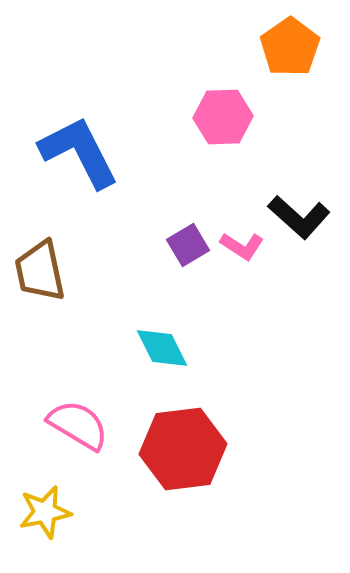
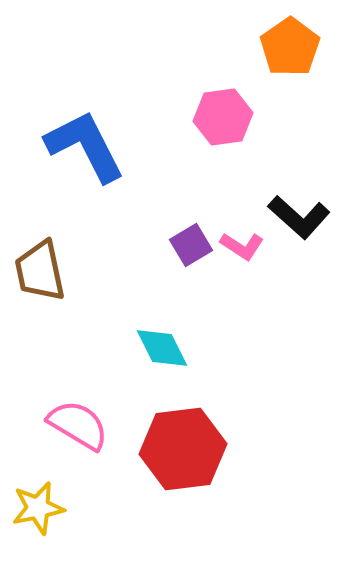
pink hexagon: rotated 6 degrees counterclockwise
blue L-shape: moved 6 px right, 6 px up
purple square: moved 3 px right
yellow star: moved 7 px left, 4 px up
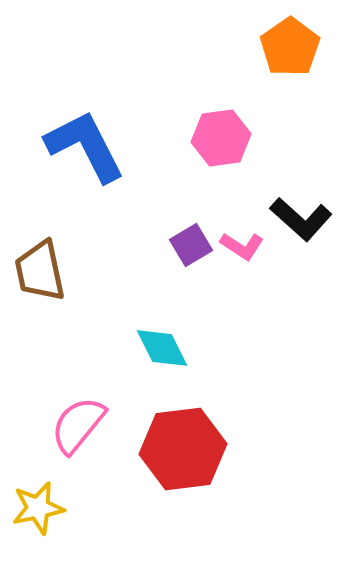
pink hexagon: moved 2 px left, 21 px down
black L-shape: moved 2 px right, 2 px down
pink semicircle: rotated 82 degrees counterclockwise
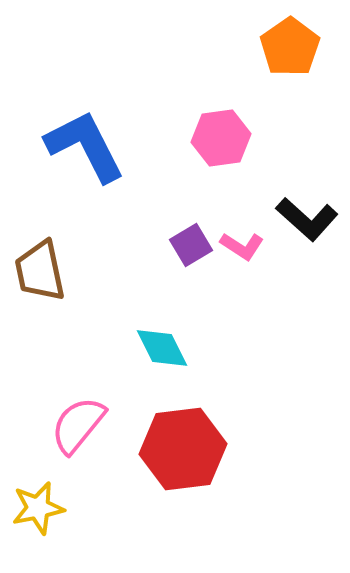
black L-shape: moved 6 px right
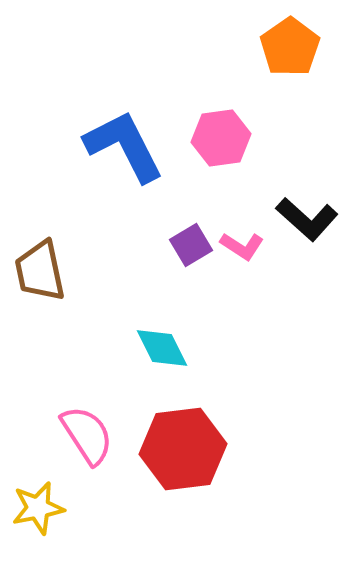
blue L-shape: moved 39 px right
pink semicircle: moved 9 px right, 10 px down; rotated 108 degrees clockwise
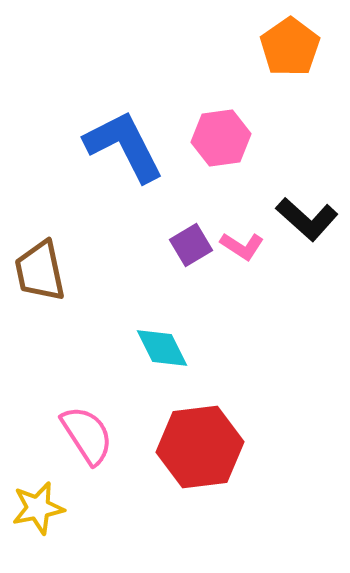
red hexagon: moved 17 px right, 2 px up
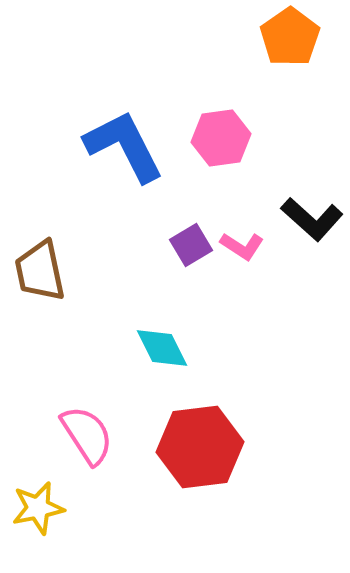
orange pentagon: moved 10 px up
black L-shape: moved 5 px right
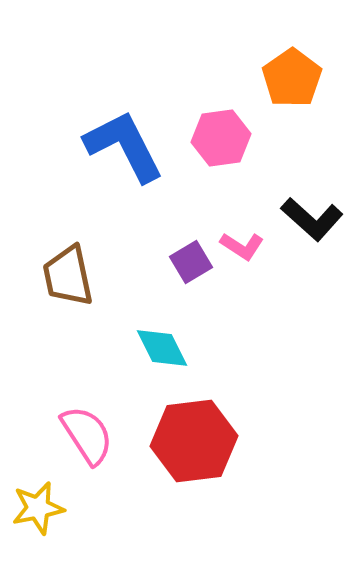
orange pentagon: moved 2 px right, 41 px down
purple square: moved 17 px down
brown trapezoid: moved 28 px right, 5 px down
red hexagon: moved 6 px left, 6 px up
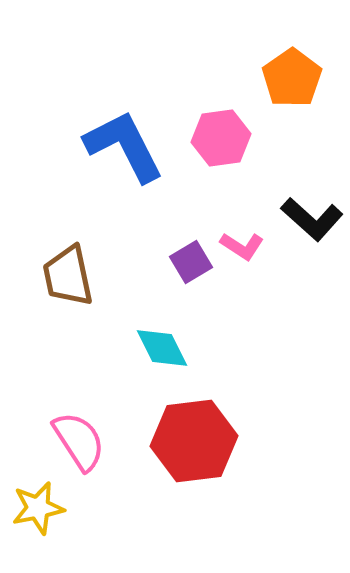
pink semicircle: moved 8 px left, 6 px down
